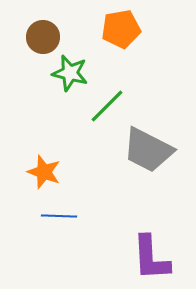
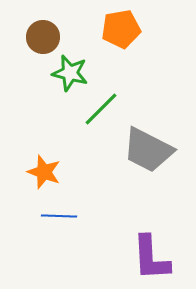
green line: moved 6 px left, 3 px down
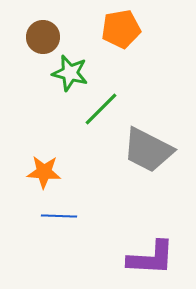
orange star: rotated 16 degrees counterclockwise
purple L-shape: rotated 84 degrees counterclockwise
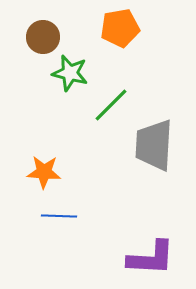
orange pentagon: moved 1 px left, 1 px up
green line: moved 10 px right, 4 px up
gray trapezoid: moved 6 px right, 5 px up; rotated 66 degrees clockwise
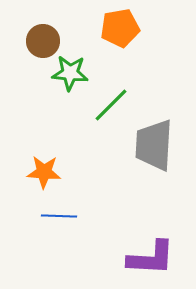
brown circle: moved 4 px down
green star: rotated 9 degrees counterclockwise
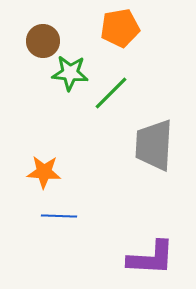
green line: moved 12 px up
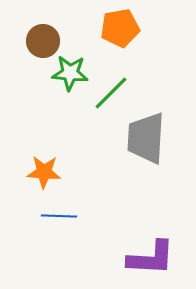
gray trapezoid: moved 8 px left, 7 px up
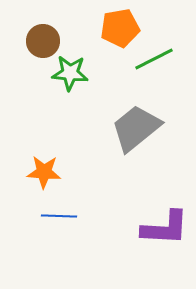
green line: moved 43 px right, 34 px up; rotated 18 degrees clockwise
gray trapezoid: moved 10 px left, 10 px up; rotated 48 degrees clockwise
purple L-shape: moved 14 px right, 30 px up
